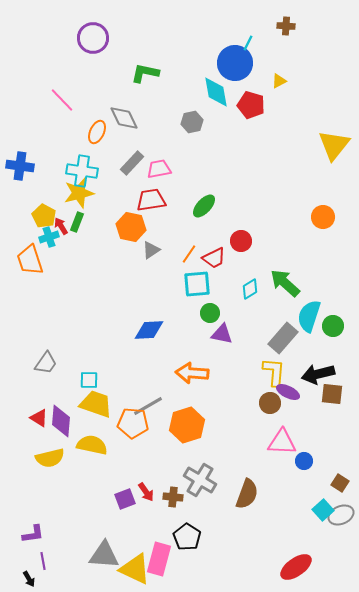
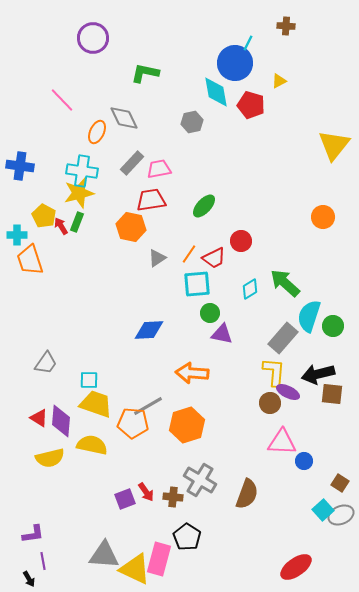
cyan cross at (49, 237): moved 32 px left, 2 px up; rotated 18 degrees clockwise
gray triangle at (151, 250): moved 6 px right, 8 px down
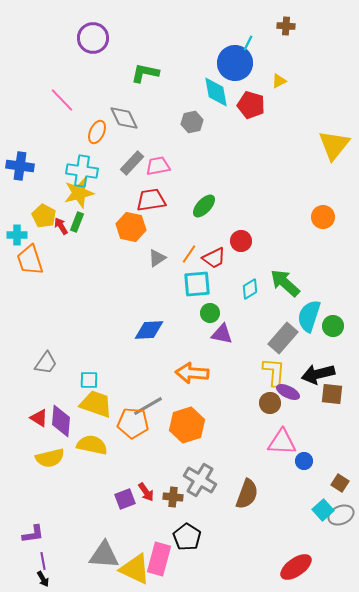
pink trapezoid at (159, 169): moved 1 px left, 3 px up
black arrow at (29, 579): moved 14 px right
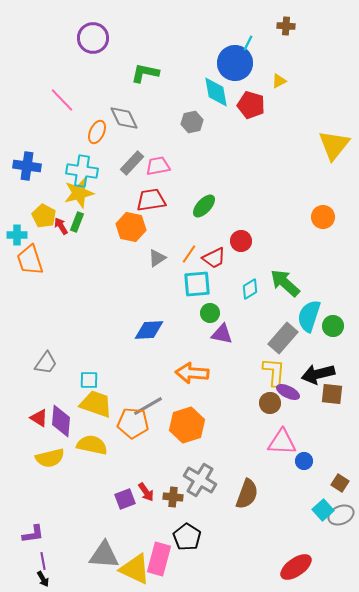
blue cross at (20, 166): moved 7 px right
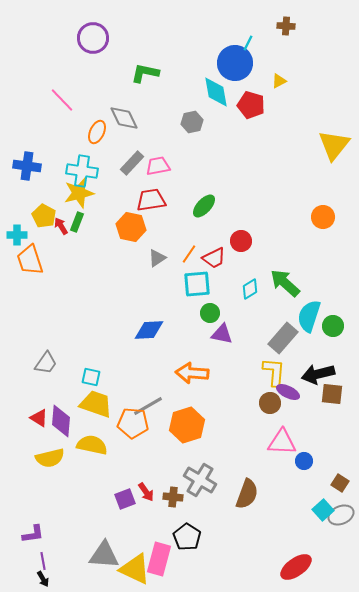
cyan square at (89, 380): moved 2 px right, 3 px up; rotated 12 degrees clockwise
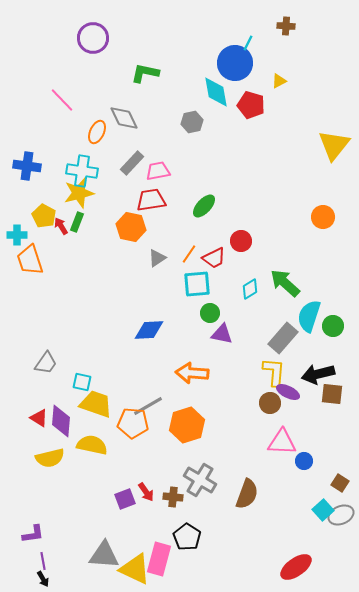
pink trapezoid at (158, 166): moved 5 px down
cyan square at (91, 377): moved 9 px left, 5 px down
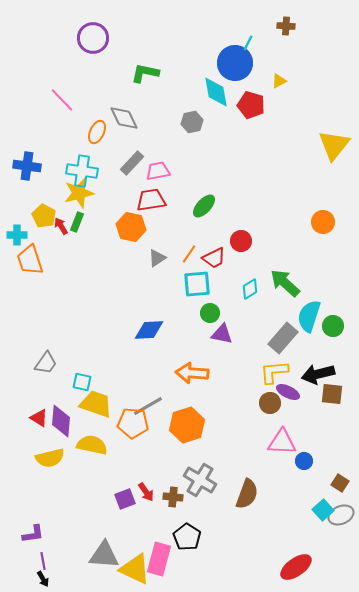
orange circle at (323, 217): moved 5 px down
yellow L-shape at (274, 372): rotated 100 degrees counterclockwise
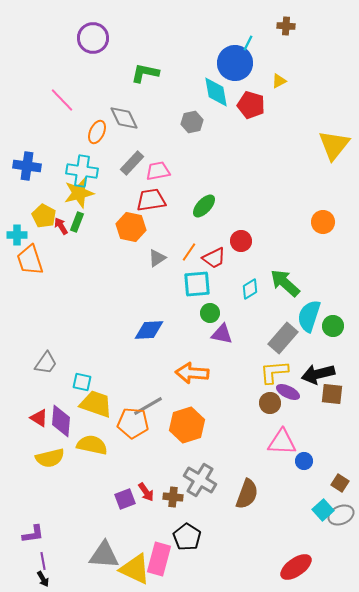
orange line at (189, 254): moved 2 px up
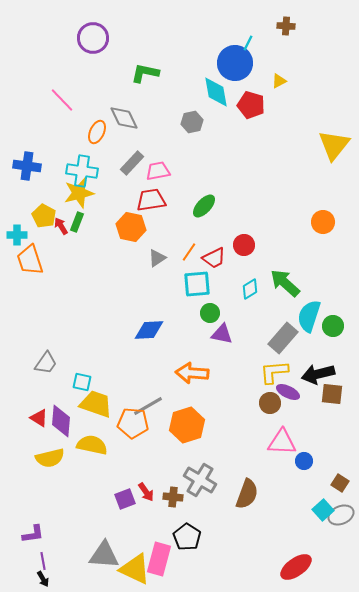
red circle at (241, 241): moved 3 px right, 4 px down
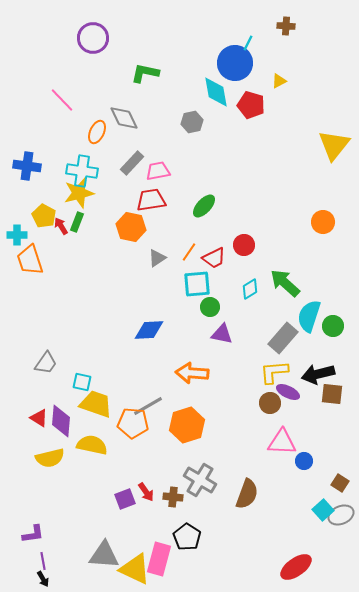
green circle at (210, 313): moved 6 px up
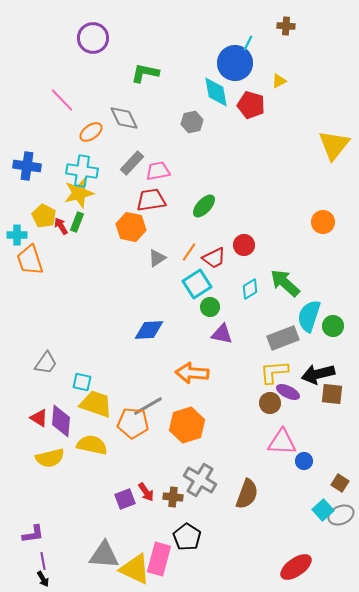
orange ellipse at (97, 132): moved 6 px left; rotated 30 degrees clockwise
cyan square at (197, 284): rotated 28 degrees counterclockwise
gray rectangle at (283, 338): rotated 28 degrees clockwise
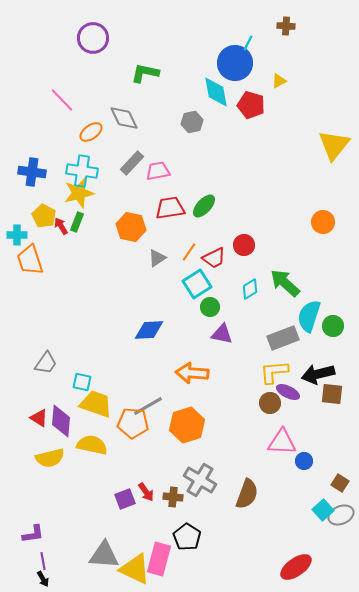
blue cross at (27, 166): moved 5 px right, 6 px down
red trapezoid at (151, 200): moved 19 px right, 8 px down
